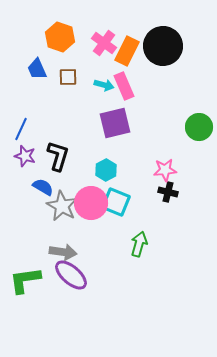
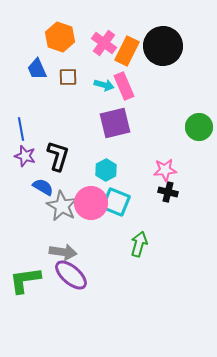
blue line: rotated 35 degrees counterclockwise
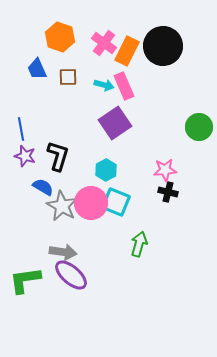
purple square: rotated 20 degrees counterclockwise
